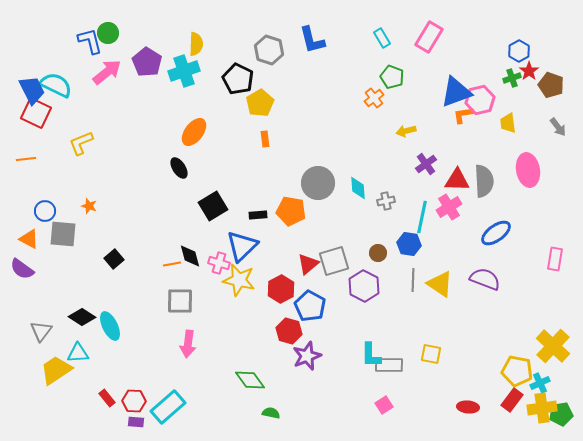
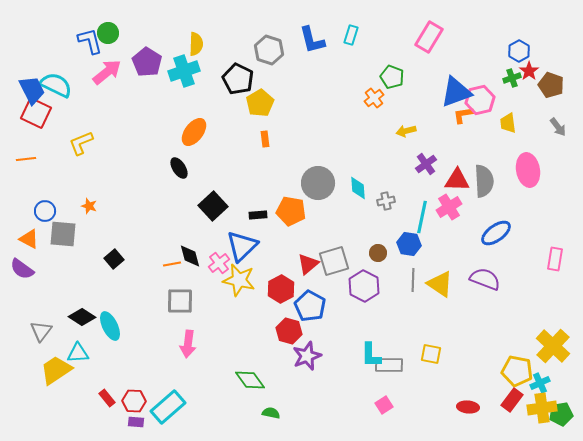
cyan rectangle at (382, 38): moved 31 px left, 3 px up; rotated 48 degrees clockwise
black square at (213, 206): rotated 12 degrees counterclockwise
pink cross at (219, 263): rotated 35 degrees clockwise
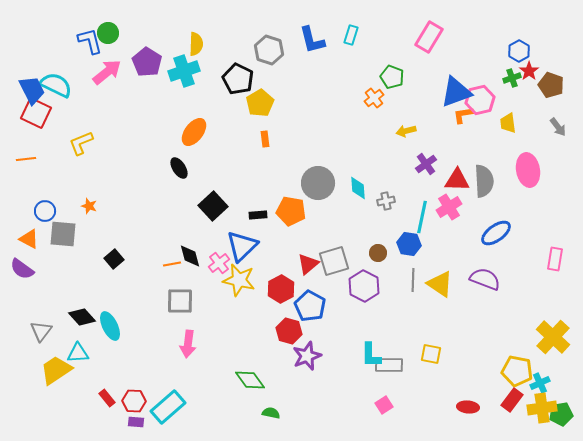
black diamond at (82, 317): rotated 16 degrees clockwise
yellow cross at (553, 346): moved 9 px up
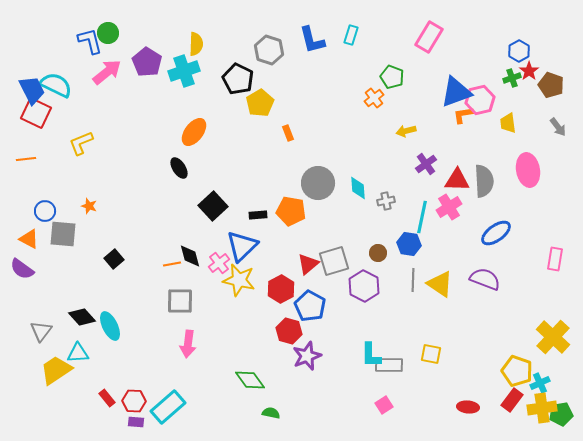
orange rectangle at (265, 139): moved 23 px right, 6 px up; rotated 14 degrees counterclockwise
yellow pentagon at (517, 371): rotated 8 degrees clockwise
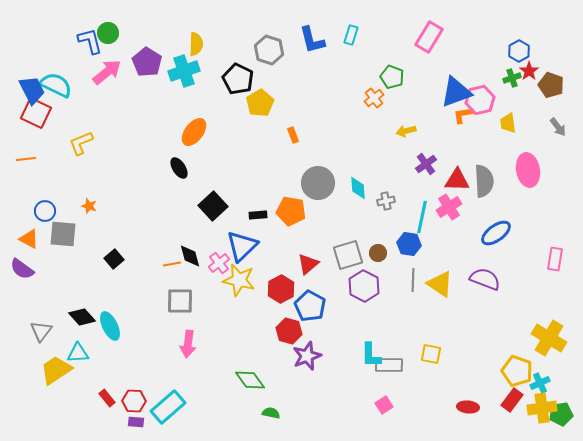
orange rectangle at (288, 133): moved 5 px right, 2 px down
gray square at (334, 261): moved 14 px right, 6 px up
yellow cross at (553, 337): moved 4 px left, 1 px down; rotated 12 degrees counterclockwise
